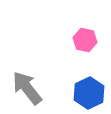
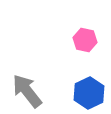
gray arrow: moved 3 px down
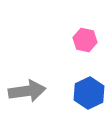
gray arrow: rotated 120 degrees clockwise
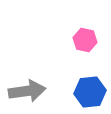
blue hexagon: moved 1 px right, 1 px up; rotated 20 degrees clockwise
